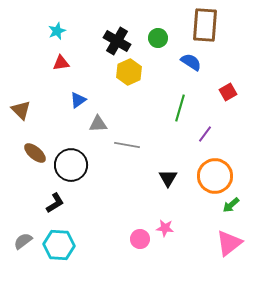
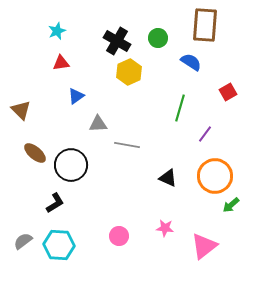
blue triangle: moved 2 px left, 4 px up
black triangle: rotated 36 degrees counterclockwise
pink circle: moved 21 px left, 3 px up
pink triangle: moved 25 px left, 3 px down
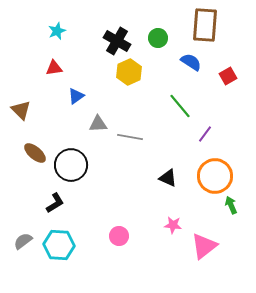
red triangle: moved 7 px left, 5 px down
red square: moved 16 px up
green line: moved 2 px up; rotated 56 degrees counterclockwise
gray line: moved 3 px right, 8 px up
green arrow: rotated 108 degrees clockwise
pink star: moved 8 px right, 3 px up
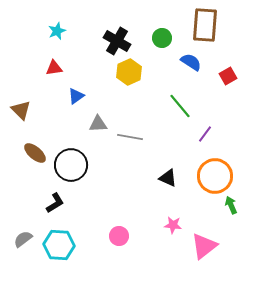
green circle: moved 4 px right
gray semicircle: moved 2 px up
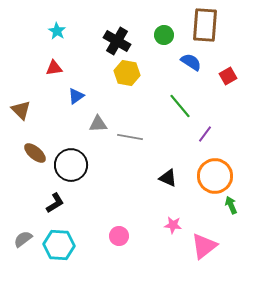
cyan star: rotated 18 degrees counterclockwise
green circle: moved 2 px right, 3 px up
yellow hexagon: moved 2 px left, 1 px down; rotated 25 degrees counterclockwise
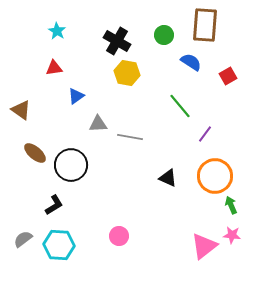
brown triangle: rotated 10 degrees counterclockwise
black L-shape: moved 1 px left, 2 px down
pink star: moved 59 px right, 10 px down
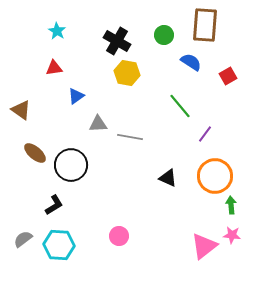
green arrow: rotated 18 degrees clockwise
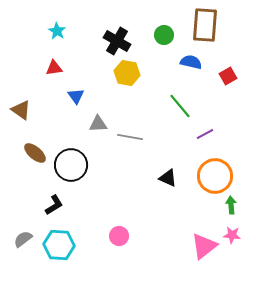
blue semicircle: rotated 20 degrees counterclockwise
blue triangle: rotated 30 degrees counterclockwise
purple line: rotated 24 degrees clockwise
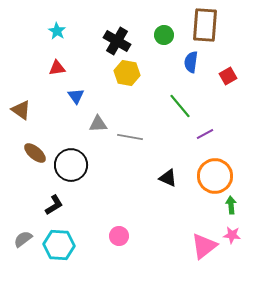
blue semicircle: rotated 95 degrees counterclockwise
red triangle: moved 3 px right
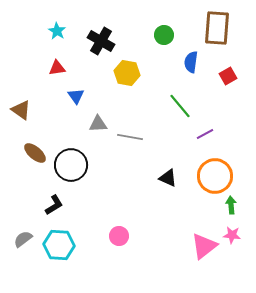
brown rectangle: moved 12 px right, 3 px down
black cross: moved 16 px left
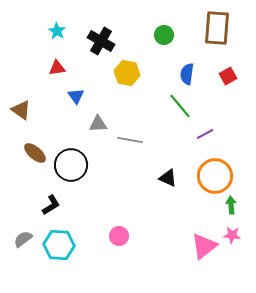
blue semicircle: moved 4 px left, 12 px down
gray line: moved 3 px down
black L-shape: moved 3 px left
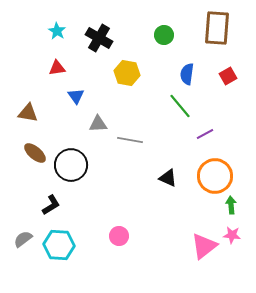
black cross: moved 2 px left, 3 px up
brown triangle: moved 7 px right, 3 px down; rotated 25 degrees counterclockwise
